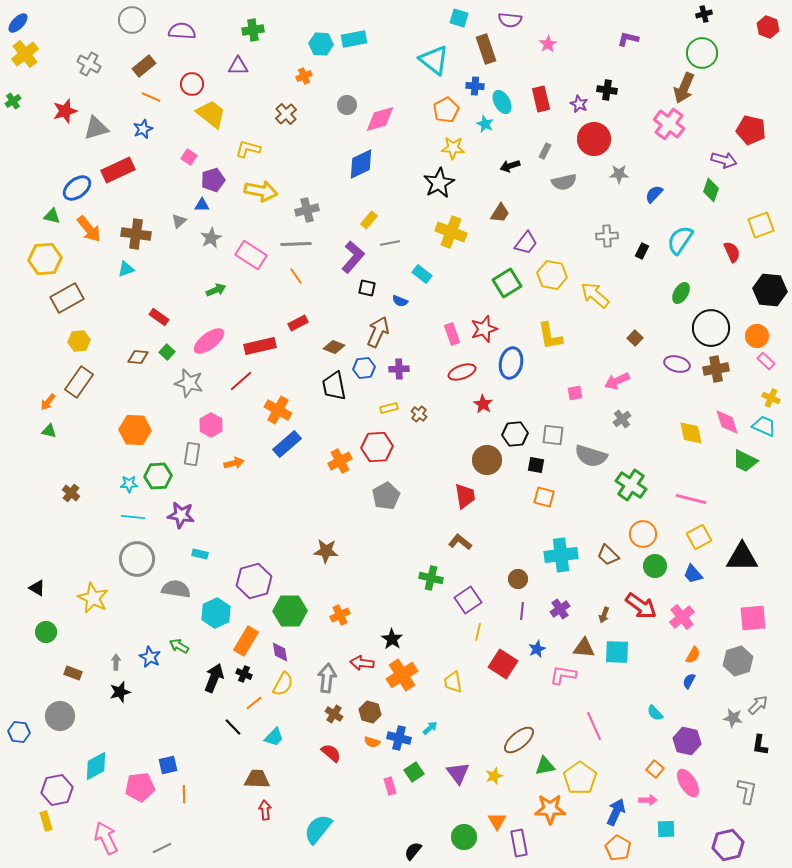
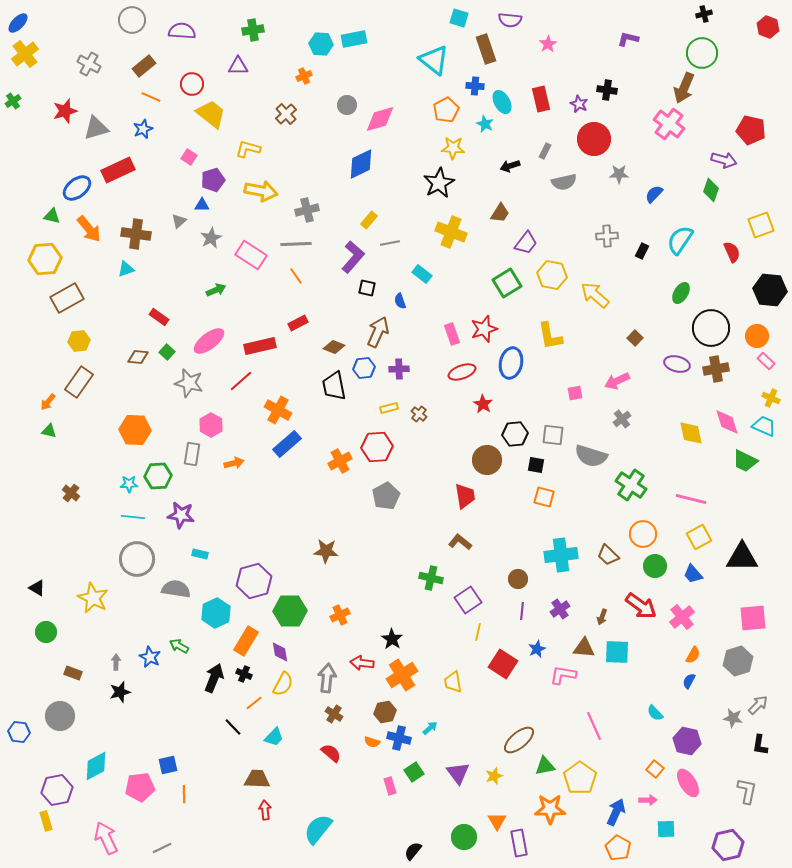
blue semicircle at (400, 301): rotated 49 degrees clockwise
brown arrow at (604, 615): moved 2 px left, 2 px down
brown hexagon at (370, 712): moved 15 px right; rotated 25 degrees counterclockwise
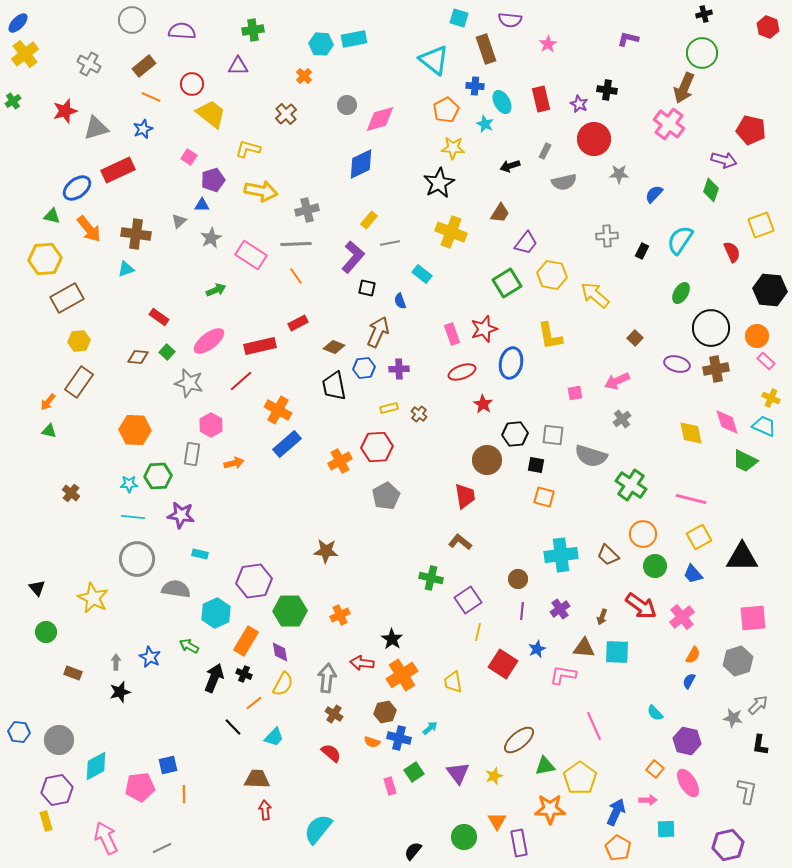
orange cross at (304, 76): rotated 21 degrees counterclockwise
purple hexagon at (254, 581): rotated 8 degrees clockwise
black triangle at (37, 588): rotated 18 degrees clockwise
green arrow at (179, 646): moved 10 px right
gray circle at (60, 716): moved 1 px left, 24 px down
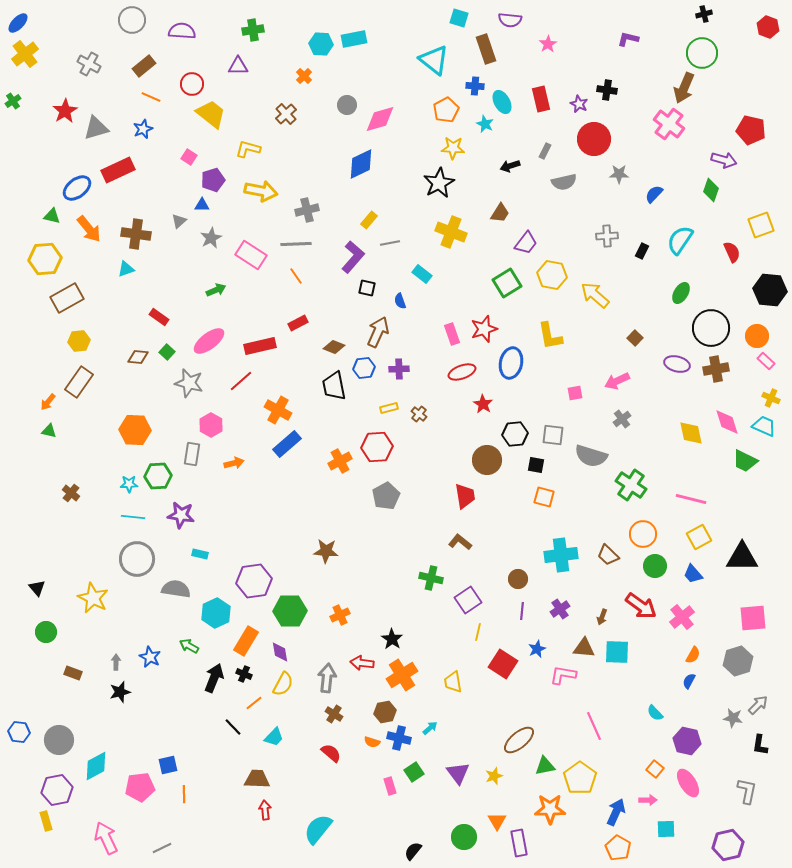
red star at (65, 111): rotated 15 degrees counterclockwise
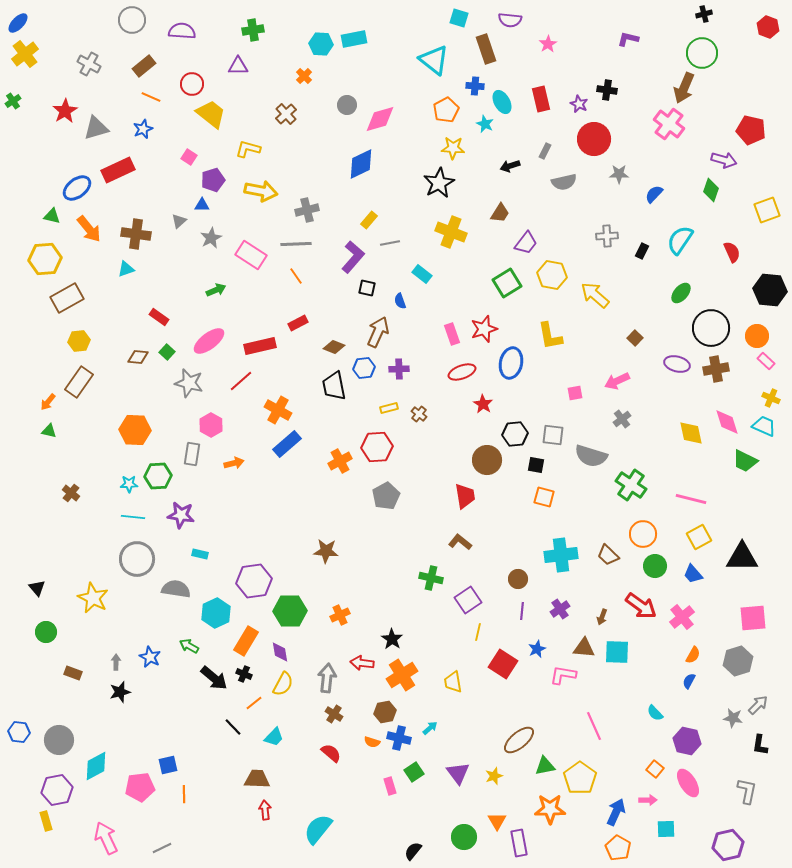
yellow square at (761, 225): moved 6 px right, 15 px up
green ellipse at (681, 293): rotated 10 degrees clockwise
black arrow at (214, 678): rotated 108 degrees clockwise
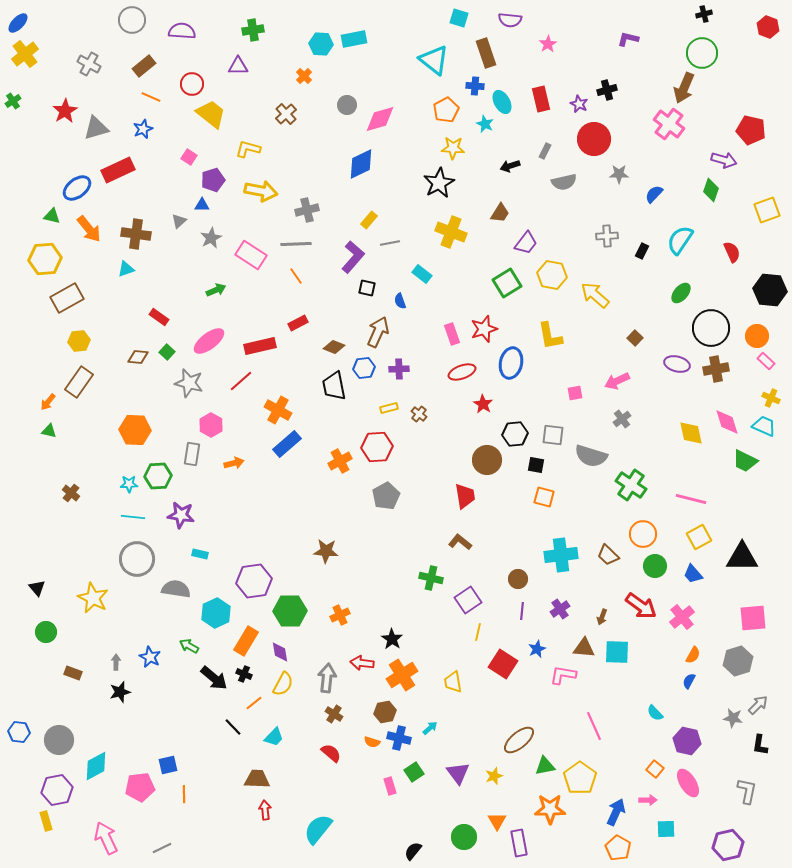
brown rectangle at (486, 49): moved 4 px down
black cross at (607, 90): rotated 24 degrees counterclockwise
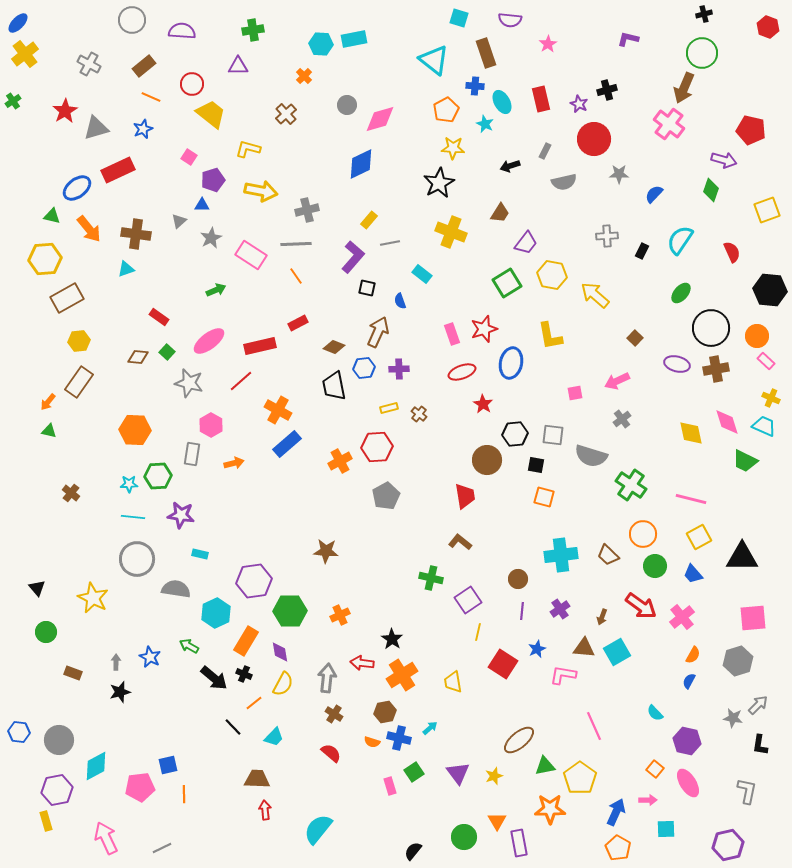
cyan square at (617, 652): rotated 32 degrees counterclockwise
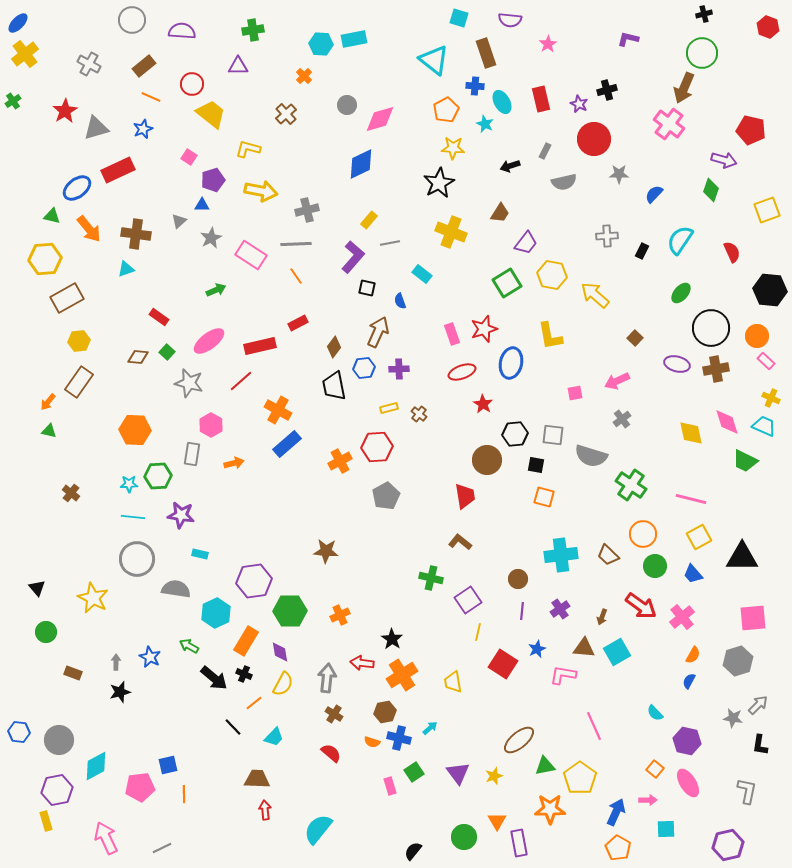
brown diamond at (334, 347): rotated 75 degrees counterclockwise
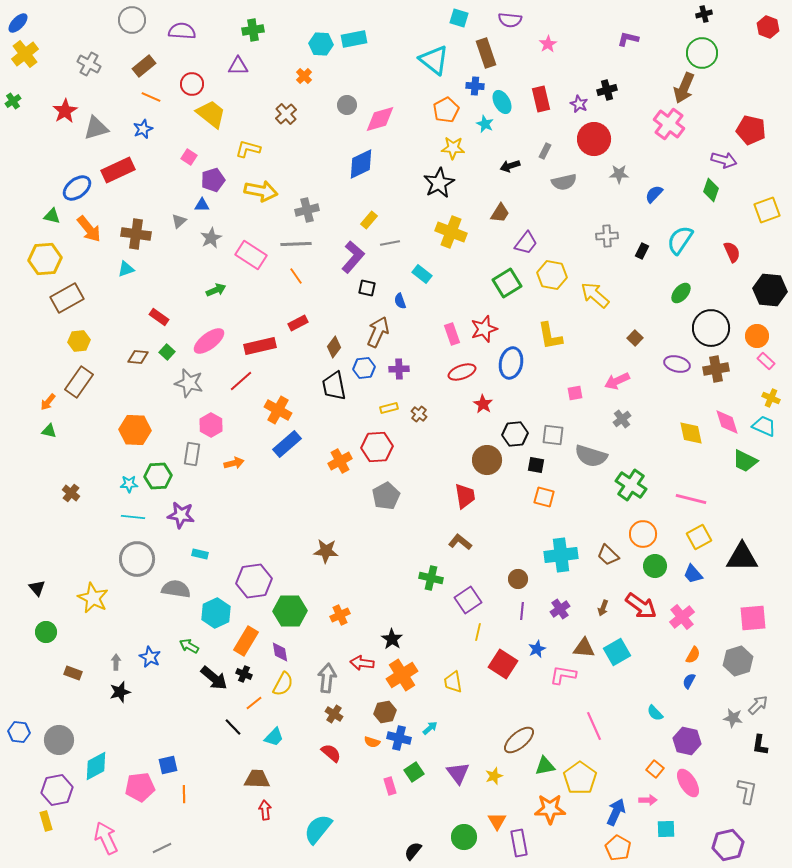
brown arrow at (602, 617): moved 1 px right, 9 px up
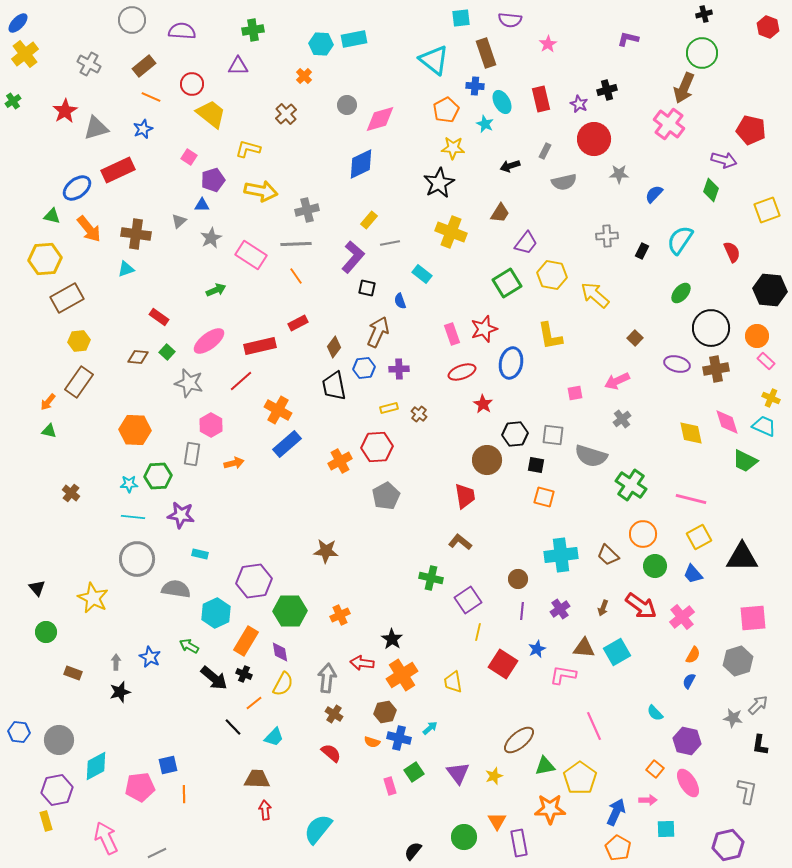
cyan square at (459, 18): moved 2 px right; rotated 24 degrees counterclockwise
gray line at (162, 848): moved 5 px left, 5 px down
